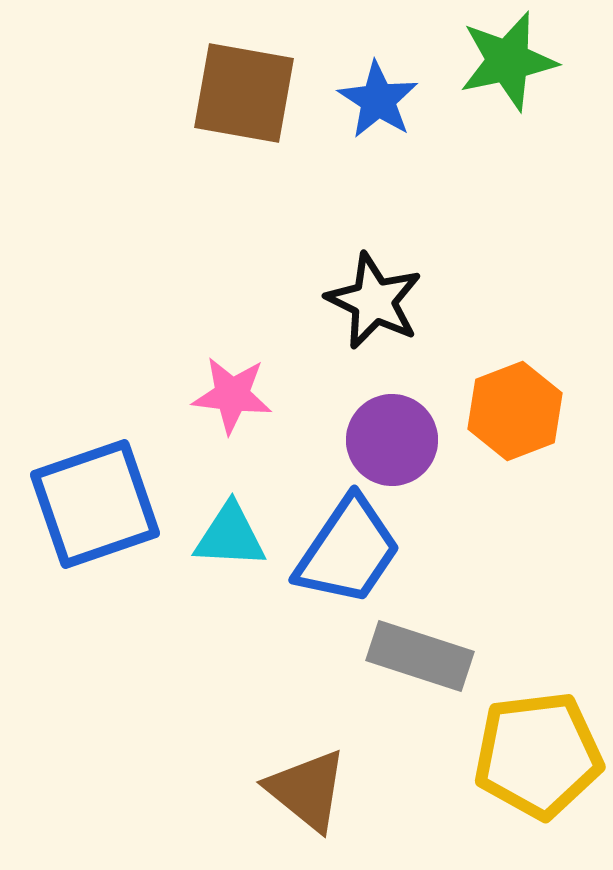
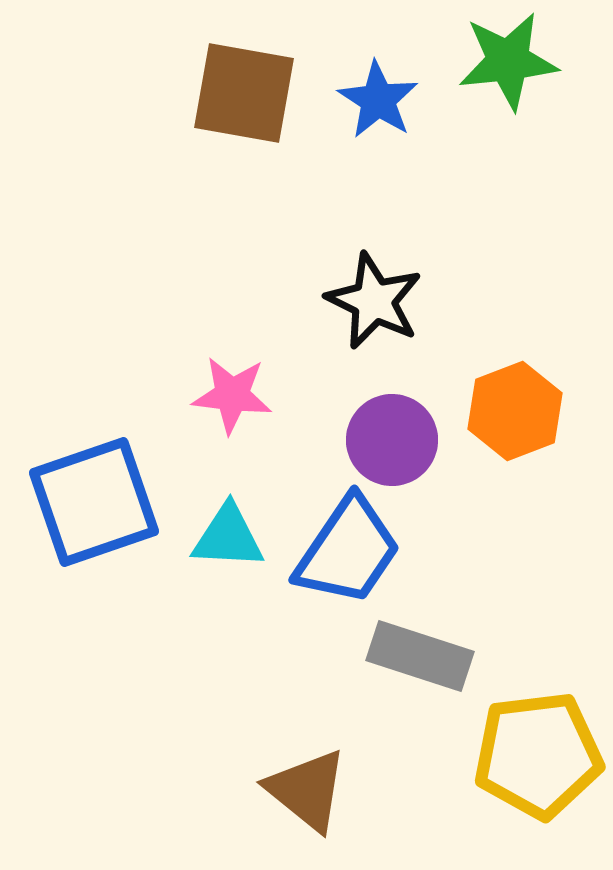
green star: rotated 6 degrees clockwise
blue square: moved 1 px left, 2 px up
cyan triangle: moved 2 px left, 1 px down
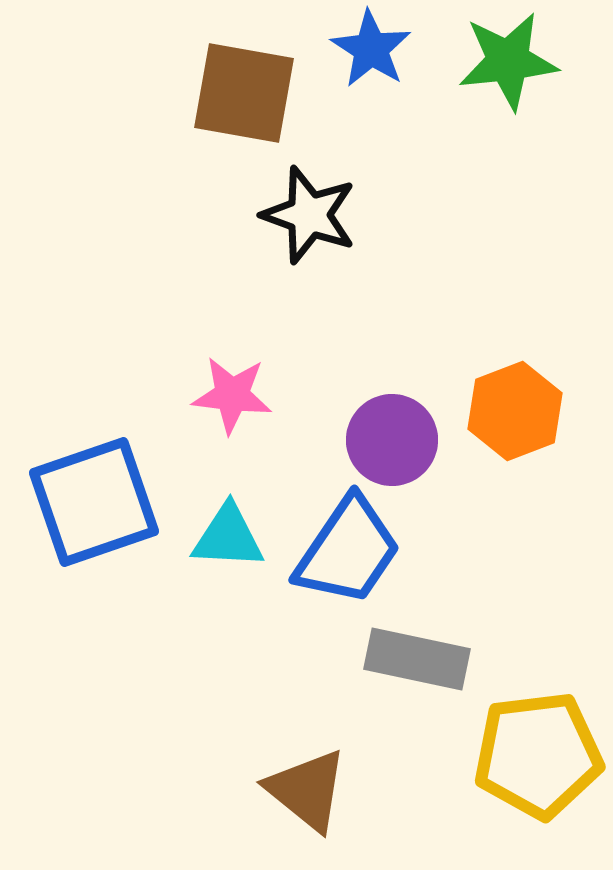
blue star: moved 7 px left, 51 px up
black star: moved 65 px left, 86 px up; rotated 6 degrees counterclockwise
gray rectangle: moved 3 px left, 3 px down; rotated 6 degrees counterclockwise
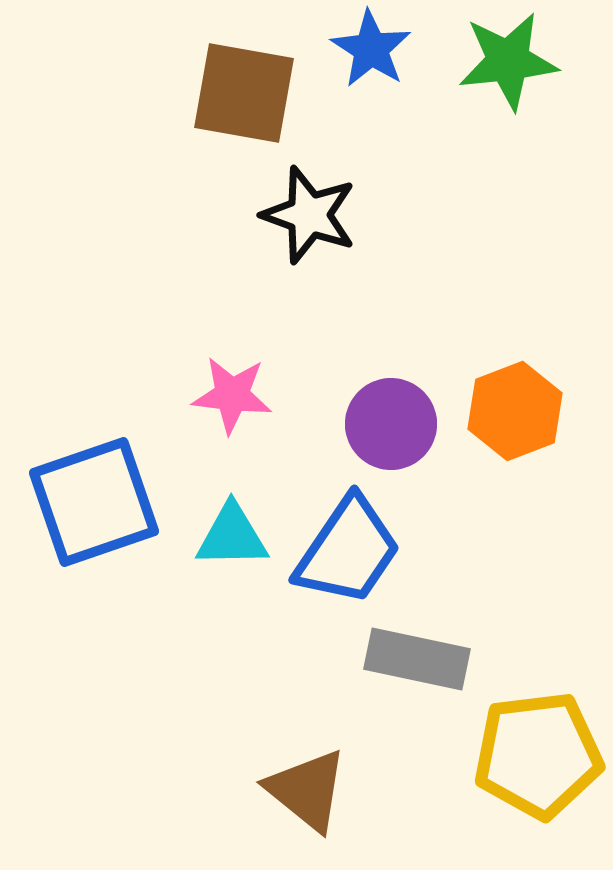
purple circle: moved 1 px left, 16 px up
cyan triangle: moved 4 px right, 1 px up; rotated 4 degrees counterclockwise
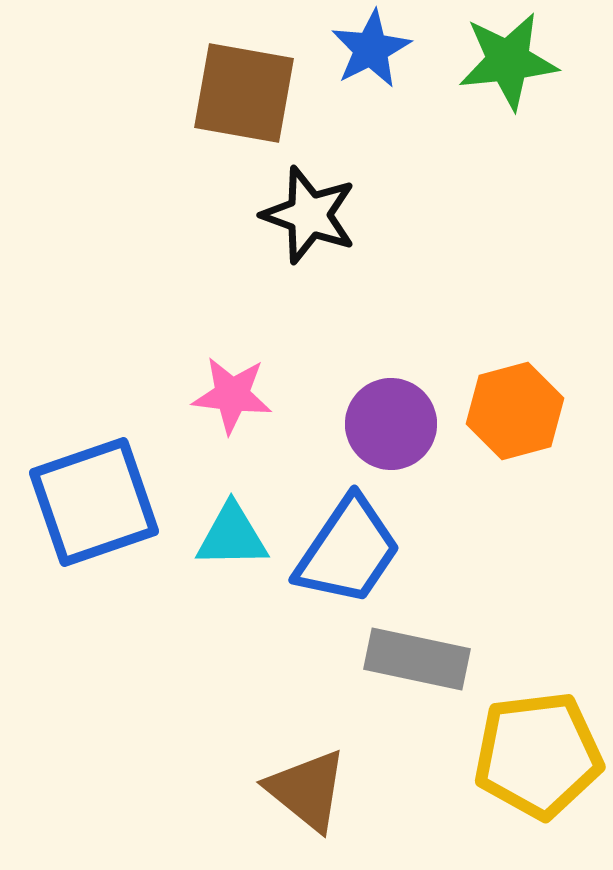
blue star: rotated 12 degrees clockwise
orange hexagon: rotated 6 degrees clockwise
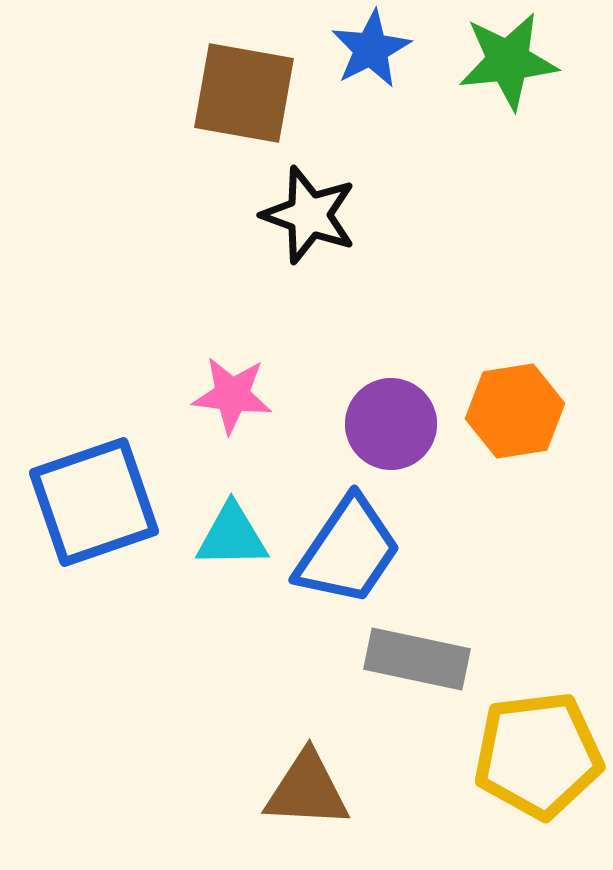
orange hexagon: rotated 6 degrees clockwise
brown triangle: rotated 36 degrees counterclockwise
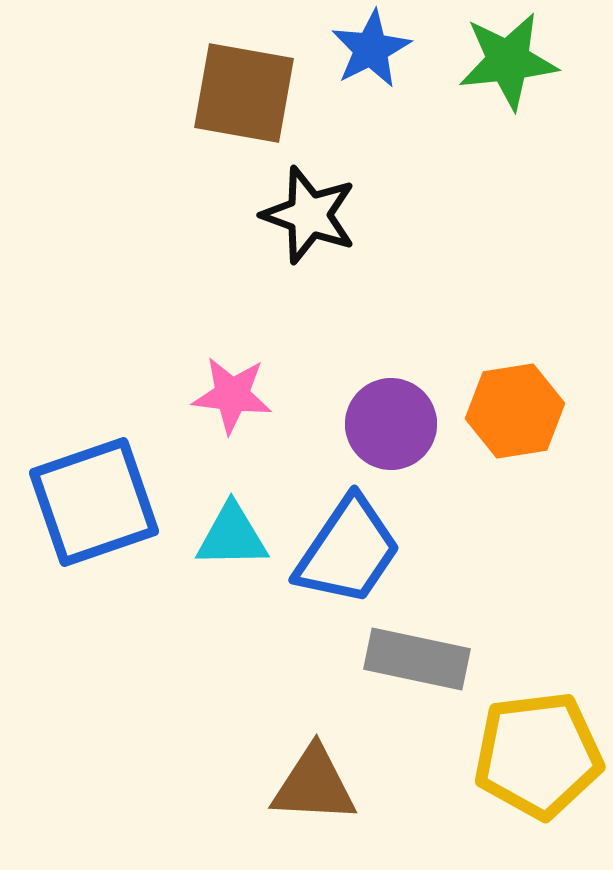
brown triangle: moved 7 px right, 5 px up
